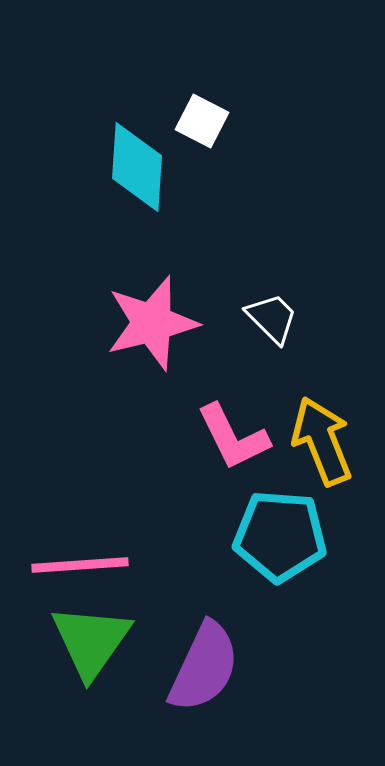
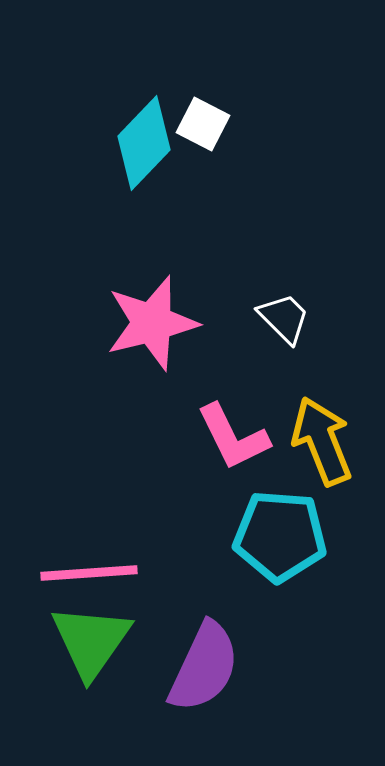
white square: moved 1 px right, 3 px down
cyan diamond: moved 7 px right, 24 px up; rotated 40 degrees clockwise
white trapezoid: moved 12 px right
pink line: moved 9 px right, 8 px down
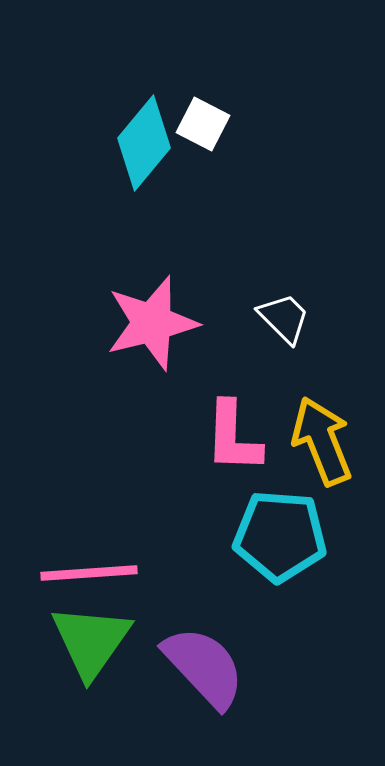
cyan diamond: rotated 4 degrees counterclockwise
pink L-shape: rotated 28 degrees clockwise
purple semicircle: rotated 68 degrees counterclockwise
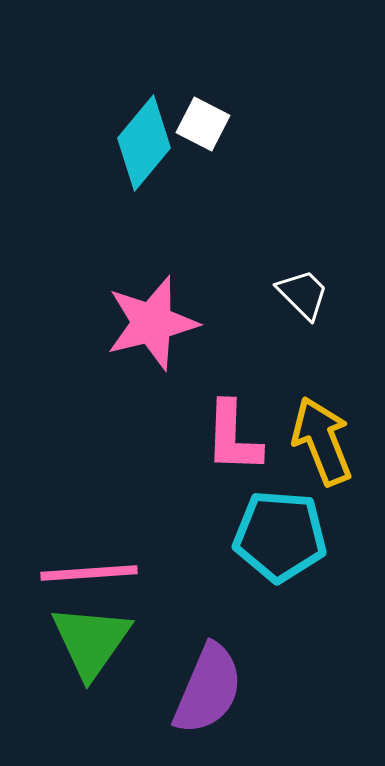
white trapezoid: moved 19 px right, 24 px up
purple semicircle: moved 4 px right, 22 px down; rotated 66 degrees clockwise
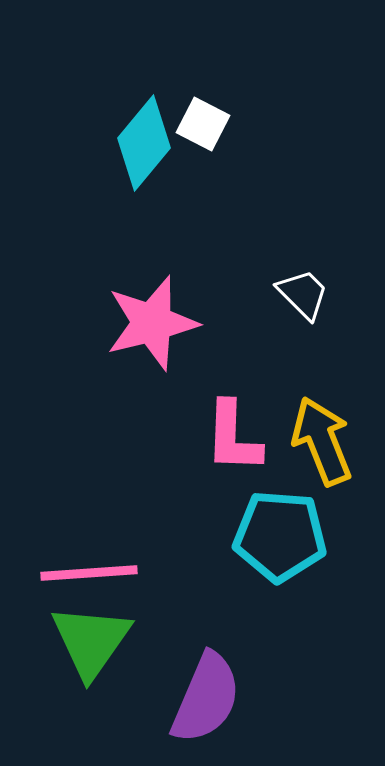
purple semicircle: moved 2 px left, 9 px down
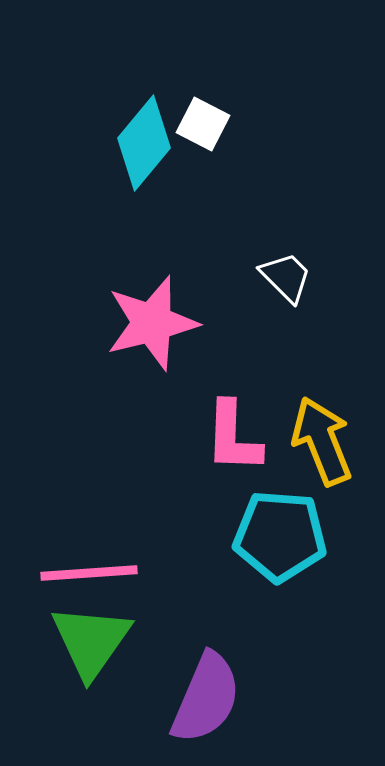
white trapezoid: moved 17 px left, 17 px up
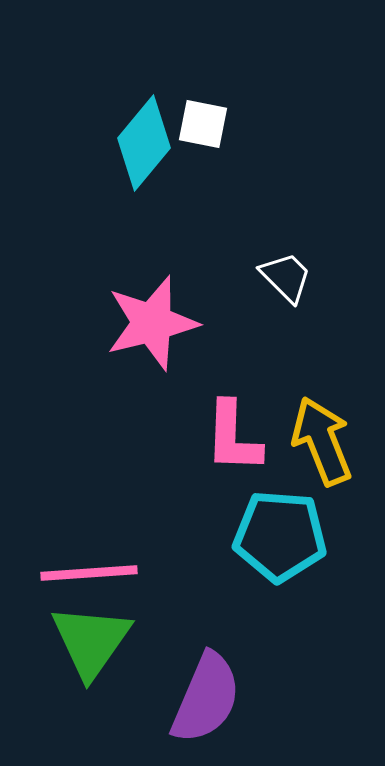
white square: rotated 16 degrees counterclockwise
